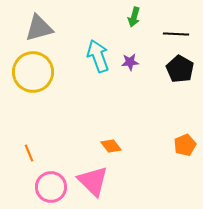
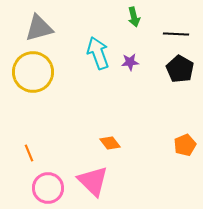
green arrow: rotated 30 degrees counterclockwise
cyan arrow: moved 3 px up
orange diamond: moved 1 px left, 3 px up
pink circle: moved 3 px left, 1 px down
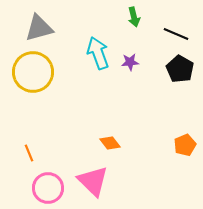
black line: rotated 20 degrees clockwise
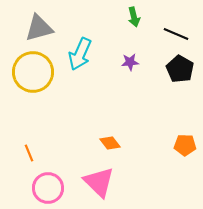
cyan arrow: moved 18 px left, 1 px down; rotated 136 degrees counterclockwise
orange pentagon: rotated 25 degrees clockwise
pink triangle: moved 6 px right, 1 px down
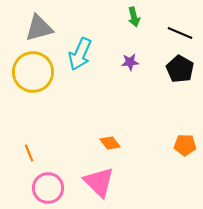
black line: moved 4 px right, 1 px up
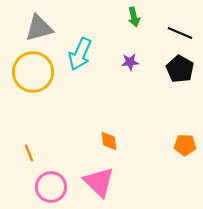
orange diamond: moved 1 px left, 2 px up; rotated 30 degrees clockwise
pink circle: moved 3 px right, 1 px up
